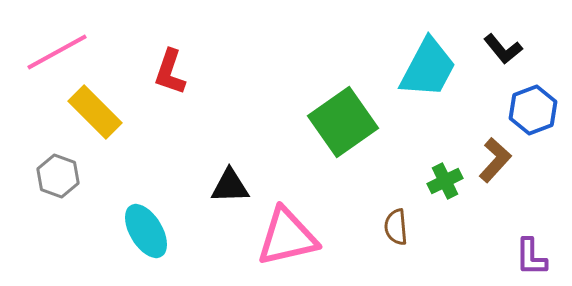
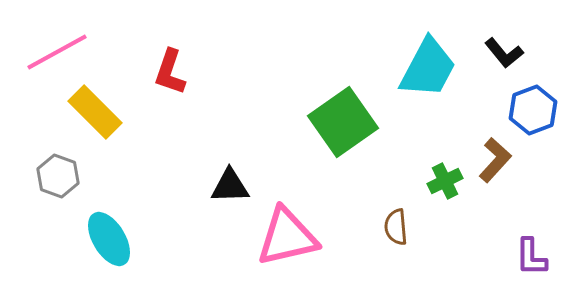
black L-shape: moved 1 px right, 4 px down
cyan ellipse: moved 37 px left, 8 px down
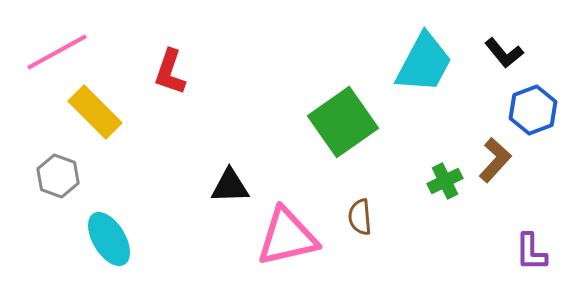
cyan trapezoid: moved 4 px left, 5 px up
brown semicircle: moved 36 px left, 10 px up
purple L-shape: moved 5 px up
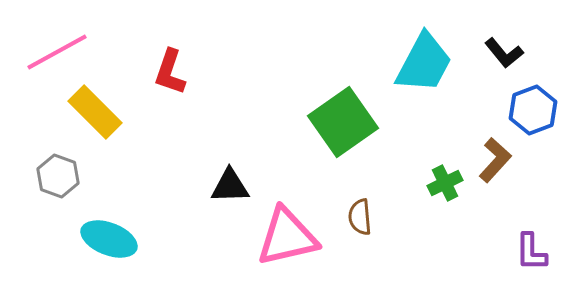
green cross: moved 2 px down
cyan ellipse: rotated 38 degrees counterclockwise
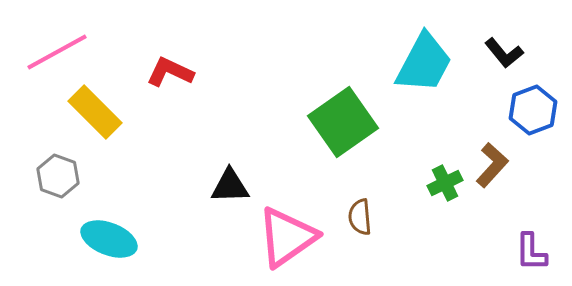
red L-shape: rotated 96 degrees clockwise
brown L-shape: moved 3 px left, 5 px down
pink triangle: rotated 22 degrees counterclockwise
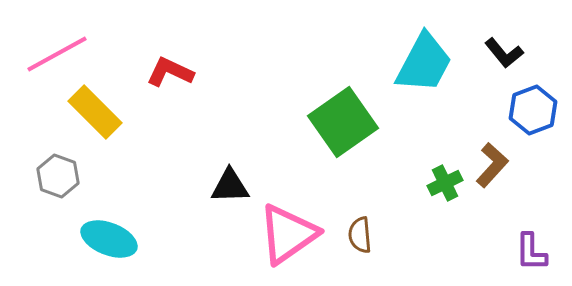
pink line: moved 2 px down
brown semicircle: moved 18 px down
pink triangle: moved 1 px right, 3 px up
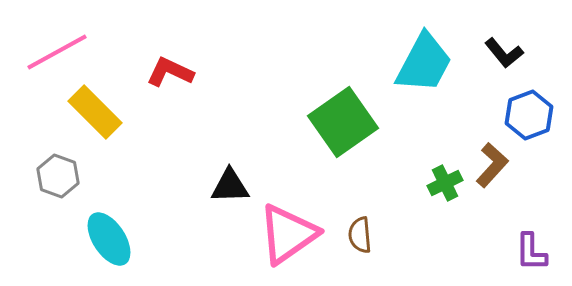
pink line: moved 2 px up
blue hexagon: moved 4 px left, 5 px down
cyan ellipse: rotated 36 degrees clockwise
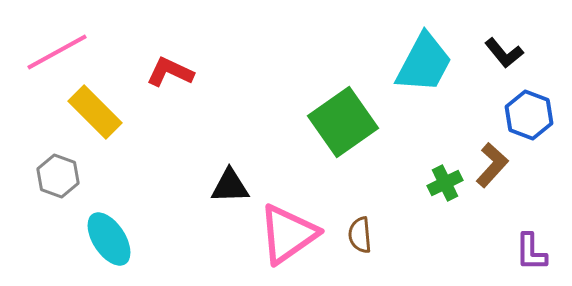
blue hexagon: rotated 18 degrees counterclockwise
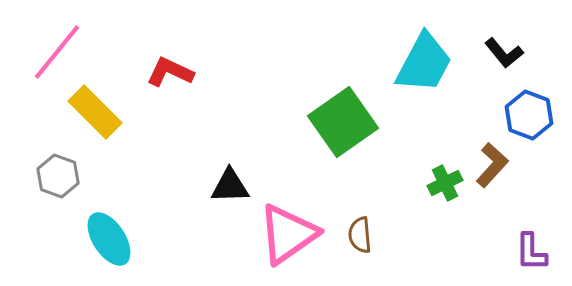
pink line: rotated 22 degrees counterclockwise
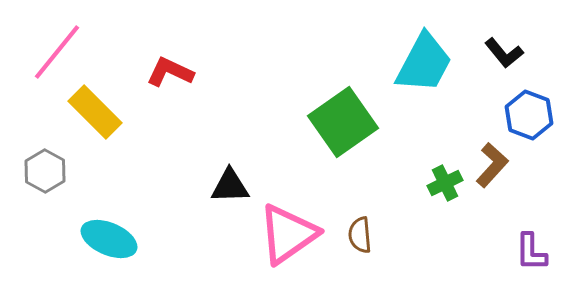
gray hexagon: moved 13 px left, 5 px up; rotated 9 degrees clockwise
cyan ellipse: rotated 34 degrees counterclockwise
